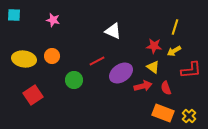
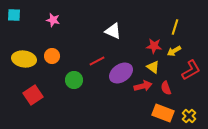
red L-shape: rotated 25 degrees counterclockwise
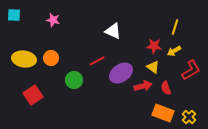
orange circle: moved 1 px left, 2 px down
yellow cross: moved 1 px down
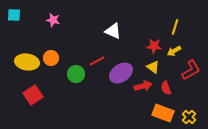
yellow ellipse: moved 3 px right, 3 px down
green circle: moved 2 px right, 6 px up
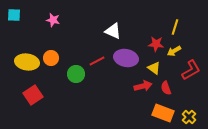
red star: moved 2 px right, 2 px up
yellow triangle: moved 1 px right, 1 px down
purple ellipse: moved 5 px right, 15 px up; rotated 45 degrees clockwise
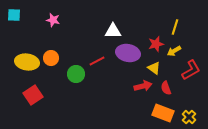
white triangle: rotated 24 degrees counterclockwise
red star: rotated 21 degrees counterclockwise
purple ellipse: moved 2 px right, 5 px up
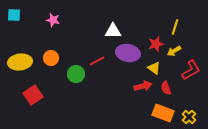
yellow ellipse: moved 7 px left; rotated 15 degrees counterclockwise
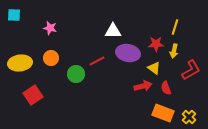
pink star: moved 3 px left, 8 px down
red star: rotated 14 degrees clockwise
yellow arrow: rotated 48 degrees counterclockwise
yellow ellipse: moved 1 px down
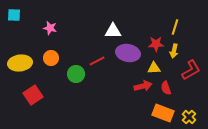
yellow triangle: rotated 40 degrees counterclockwise
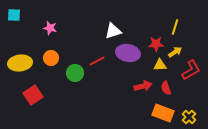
white triangle: rotated 18 degrees counterclockwise
yellow arrow: moved 1 px right, 1 px down; rotated 136 degrees counterclockwise
yellow triangle: moved 6 px right, 3 px up
green circle: moved 1 px left, 1 px up
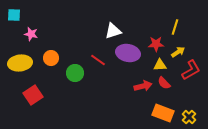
pink star: moved 19 px left, 6 px down
yellow arrow: moved 3 px right
red line: moved 1 px right, 1 px up; rotated 63 degrees clockwise
red semicircle: moved 2 px left, 5 px up; rotated 24 degrees counterclockwise
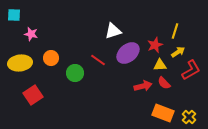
yellow line: moved 4 px down
red star: moved 1 px left, 1 px down; rotated 21 degrees counterclockwise
purple ellipse: rotated 50 degrees counterclockwise
